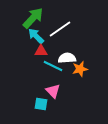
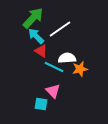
red triangle: rotated 32 degrees clockwise
cyan line: moved 1 px right, 1 px down
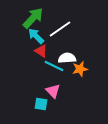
cyan line: moved 1 px up
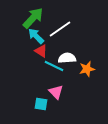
orange star: moved 7 px right
pink triangle: moved 3 px right, 1 px down
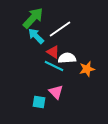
red triangle: moved 12 px right, 1 px down
cyan square: moved 2 px left, 2 px up
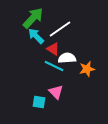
red triangle: moved 3 px up
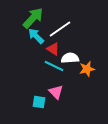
white semicircle: moved 3 px right
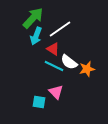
cyan arrow: rotated 114 degrees counterclockwise
white semicircle: moved 1 px left, 4 px down; rotated 138 degrees counterclockwise
